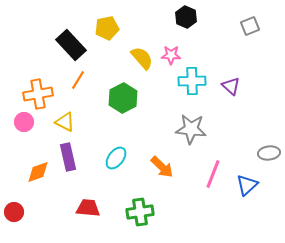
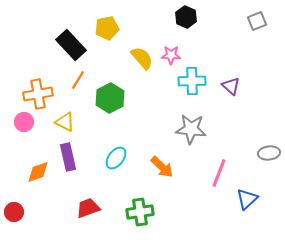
gray square: moved 7 px right, 5 px up
green hexagon: moved 13 px left
pink line: moved 6 px right, 1 px up
blue triangle: moved 14 px down
red trapezoid: rotated 25 degrees counterclockwise
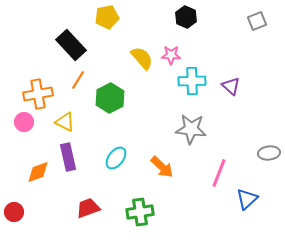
yellow pentagon: moved 11 px up
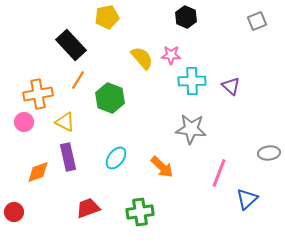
green hexagon: rotated 12 degrees counterclockwise
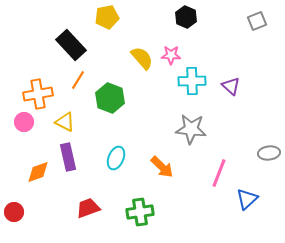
cyan ellipse: rotated 15 degrees counterclockwise
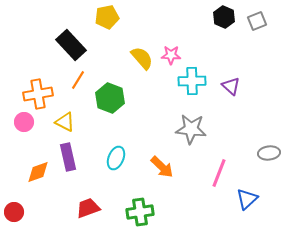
black hexagon: moved 38 px right
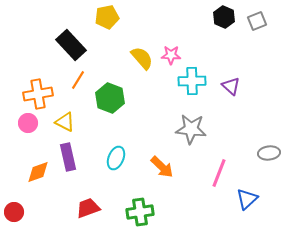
pink circle: moved 4 px right, 1 px down
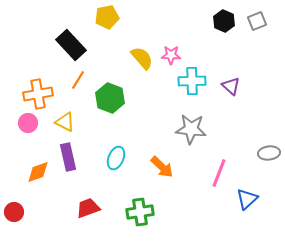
black hexagon: moved 4 px down
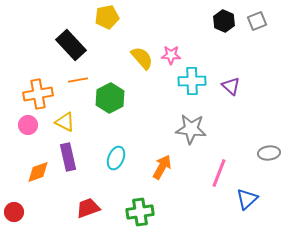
orange line: rotated 48 degrees clockwise
green hexagon: rotated 12 degrees clockwise
pink circle: moved 2 px down
orange arrow: rotated 105 degrees counterclockwise
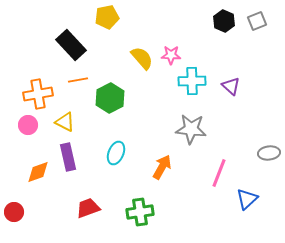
cyan ellipse: moved 5 px up
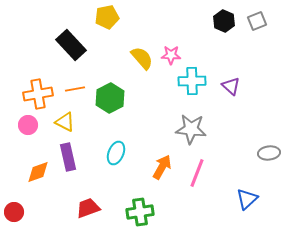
orange line: moved 3 px left, 9 px down
pink line: moved 22 px left
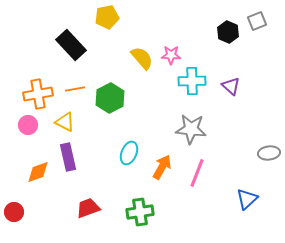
black hexagon: moved 4 px right, 11 px down
cyan ellipse: moved 13 px right
